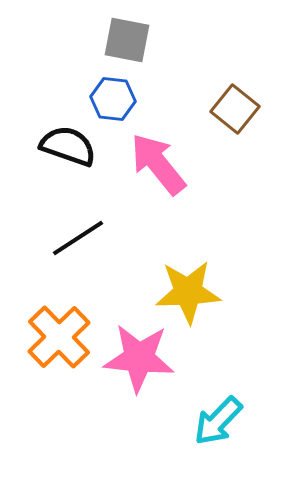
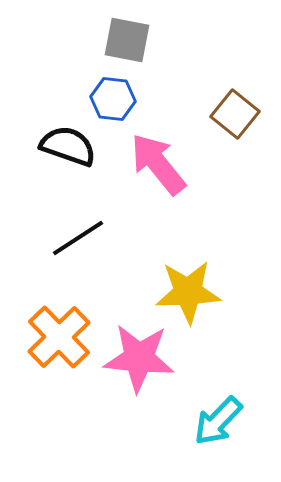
brown square: moved 5 px down
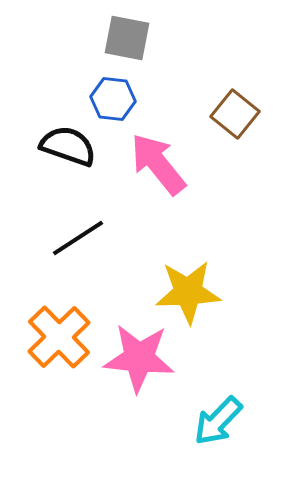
gray square: moved 2 px up
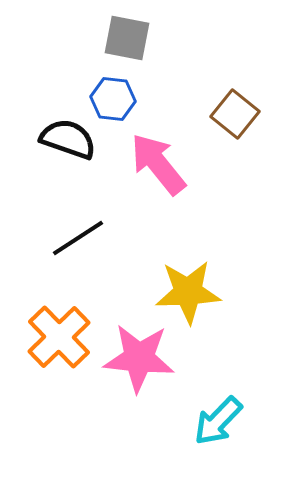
black semicircle: moved 7 px up
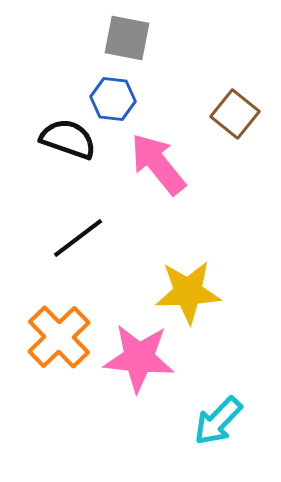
black line: rotated 4 degrees counterclockwise
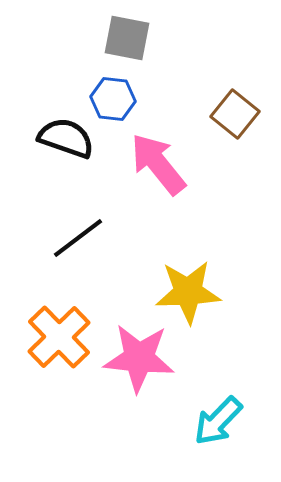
black semicircle: moved 2 px left, 1 px up
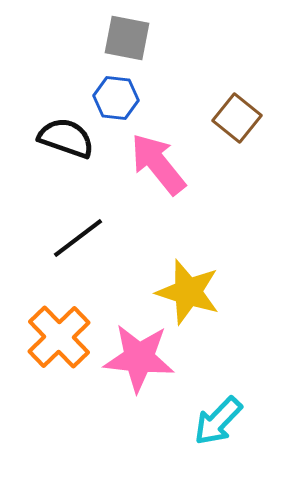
blue hexagon: moved 3 px right, 1 px up
brown square: moved 2 px right, 4 px down
yellow star: rotated 20 degrees clockwise
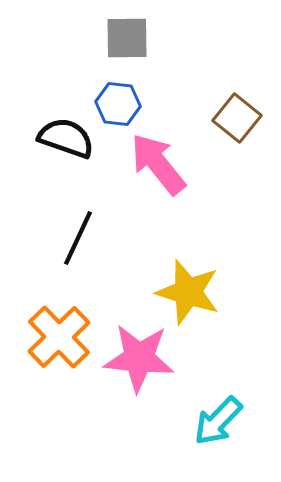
gray square: rotated 12 degrees counterclockwise
blue hexagon: moved 2 px right, 6 px down
black line: rotated 28 degrees counterclockwise
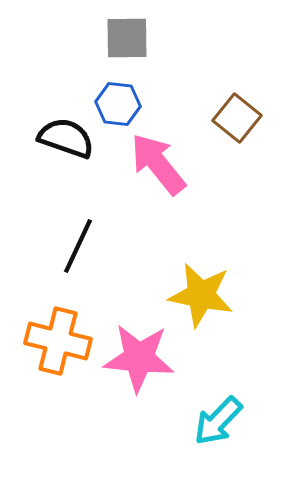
black line: moved 8 px down
yellow star: moved 13 px right, 3 px down; rotated 6 degrees counterclockwise
orange cross: moved 1 px left, 4 px down; rotated 32 degrees counterclockwise
